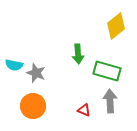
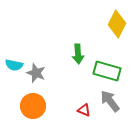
yellow diamond: moved 1 px right, 2 px up; rotated 24 degrees counterclockwise
gray arrow: rotated 35 degrees counterclockwise
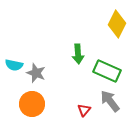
green rectangle: rotated 8 degrees clockwise
orange circle: moved 1 px left, 2 px up
red triangle: rotated 48 degrees clockwise
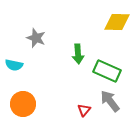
yellow diamond: moved 2 px up; rotated 64 degrees clockwise
gray star: moved 35 px up
orange circle: moved 9 px left
